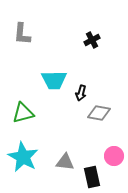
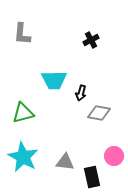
black cross: moved 1 px left
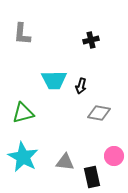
black cross: rotated 14 degrees clockwise
black arrow: moved 7 px up
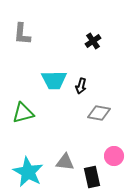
black cross: moved 2 px right, 1 px down; rotated 21 degrees counterclockwise
cyan star: moved 5 px right, 15 px down
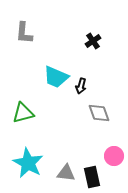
gray L-shape: moved 2 px right, 1 px up
cyan trapezoid: moved 2 px right, 3 px up; rotated 24 degrees clockwise
gray diamond: rotated 60 degrees clockwise
gray triangle: moved 1 px right, 11 px down
cyan star: moved 9 px up
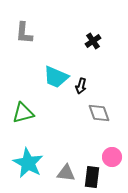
pink circle: moved 2 px left, 1 px down
black rectangle: rotated 20 degrees clockwise
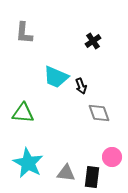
black arrow: rotated 35 degrees counterclockwise
green triangle: rotated 20 degrees clockwise
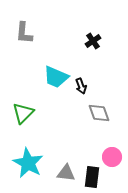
green triangle: rotated 50 degrees counterclockwise
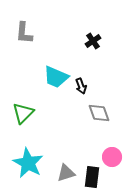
gray triangle: rotated 24 degrees counterclockwise
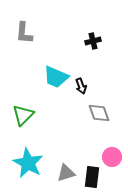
black cross: rotated 21 degrees clockwise
green triangle: moved 2 px down
